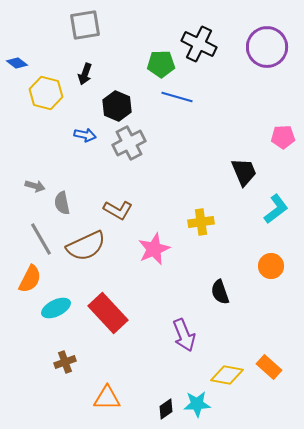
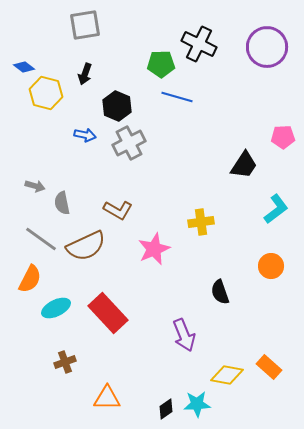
blue diamond: moved 7 px right, 4 px down
black trapezoid: moved 7 px up; rotated 56 degrees clockwise
gray line: rotated 24 degrees counterclockwise
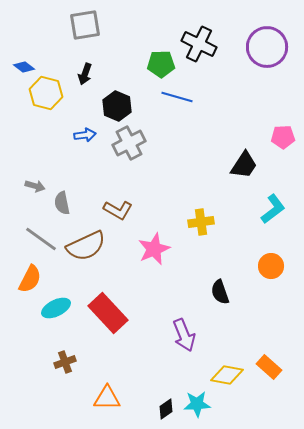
blue arrow: rotated 20 degrees counterclockwise
cyan L-shape: moved 3 px left
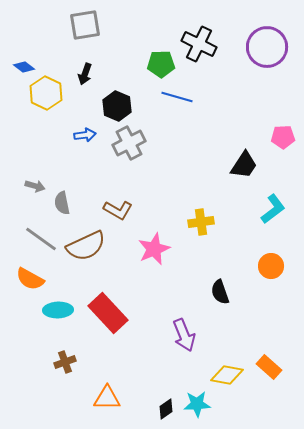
yellow hexagon: rotated 12 degrees clockwise
orange semicircle: rotated 92 degrees clockwise
cyan ellipse: moved 2 px right, 2 px down; rotated 24 degrees clockwise
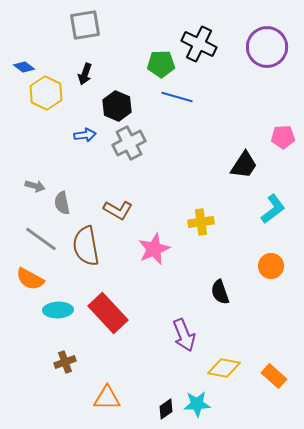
brown semicircle: rotated 105 degrees clockwise
orange rectangle: moved 5 px right, 9 px down
yellow diamond: moved 3 px left, 7 px up
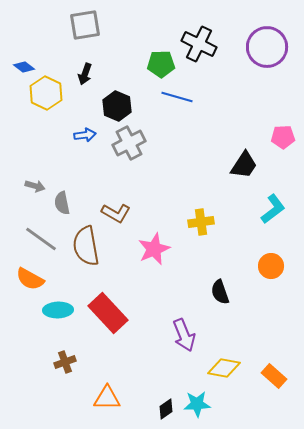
brown L-shape: moved 2 px left, 3 px down
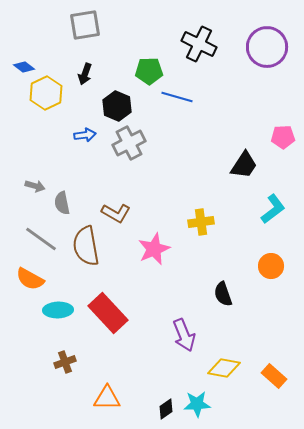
green pentagon: moved 12 px left, 7 px down
yellow hexagon: rotated 8 degrees clockwise
black semicircle: moved 3 px right, 2 px down
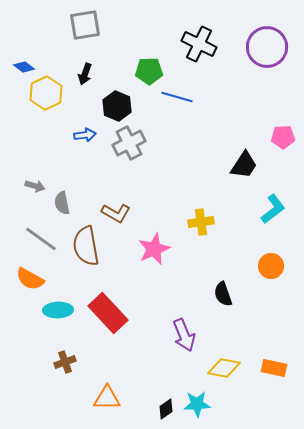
orange rectangle: moved 8 px up; rotated 30 degrees counterclockwise
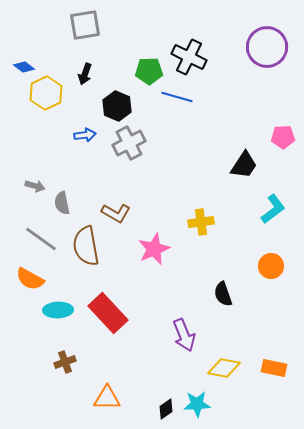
black cross: moved 10 px left, 13 px down
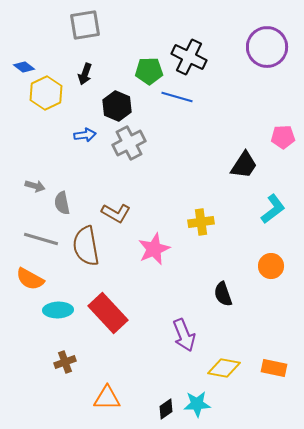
gray line: rotated 20 degrees counterclockwise
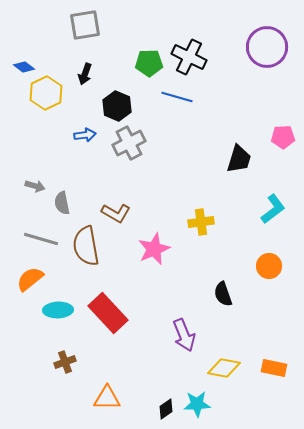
green pentagon: moved 8 px up
black trapezoid: moved 5 px left, 6 px up; rotated 16 degrees counterclockwise
orange circle: moved 2 px left
orange semicircle: rotated 112 degrees clockwise
